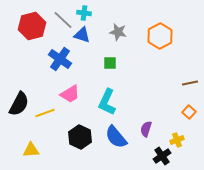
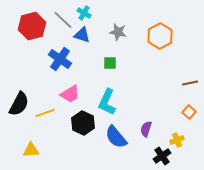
cyan cross: rotated 24 degrees clockwise
black hexagon: moved 3 px right, 14 px up
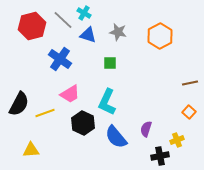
blue triangle: moved 6 px right
black cross: moved 2 px left; rotated 24 degrees clockwise
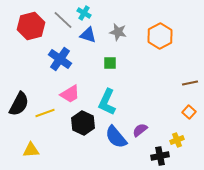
red hexagon: moved 1 px left
purple semicircle: moved 6 px left, 1 px down; rotated 35 degrees clockwise
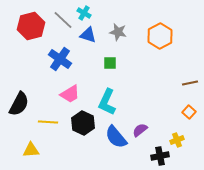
yellow line: moved 3 px right, 9 px down; rotated 24 degrees clockwise
